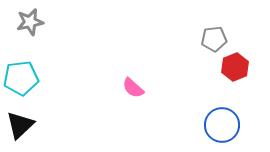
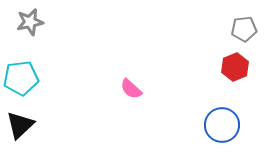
gray pentagon: moved 30 px right, 10 px up
pink semicircle: moved 2 px left, 1 px down
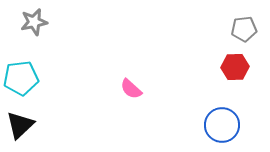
gray star: moved 4 px right
red hexagon: rotated 20 degrees clockwise
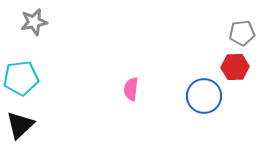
gray pentagon: moved 2 px left, 4 px down
pink semicircle: rotated 55 degrees clockwise
blue circle: moved 18 px left, 29 px up
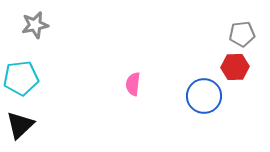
gray star: moved 1 px right, 3 px down
gray pentagon: moved 1 px down
pink semicircle: moved 2 px right, 5 px up
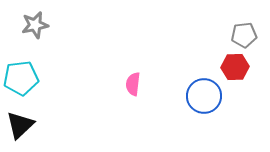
gray pentagon: moved 2 px right, 1 px down
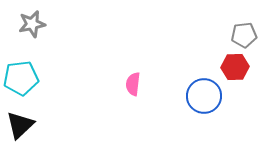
gray star: moved 3 px left, 1 px up
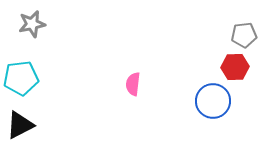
blue circle: moved 9 px right, 5 px down
black triangle: rotated 16 degrees clockwise
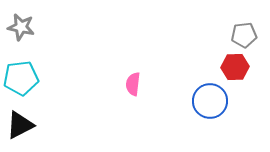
gray star: moved 11 px left, 3 px down; rotated 24 degrees clockwise
blue circle: moved 3 px left
